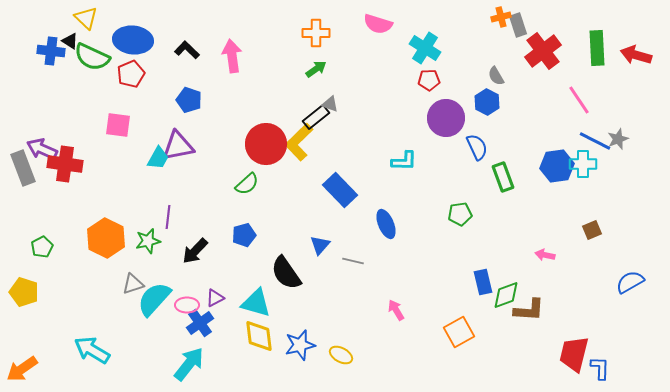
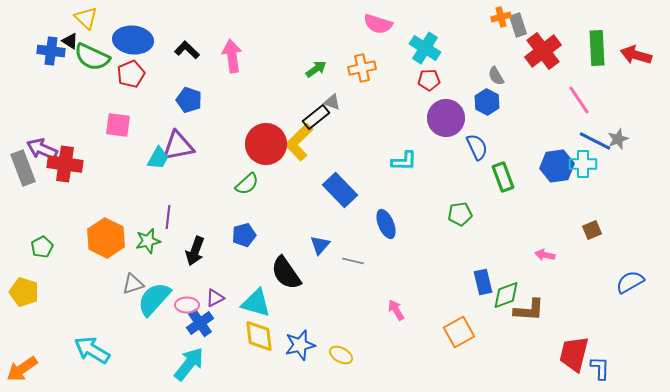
orange cross at (316, 33): moved 46 px right, 35 px down; rotated 12 degrees counterclockwise
gray triangle at (330, 104): moved 2 px right, 2 px up
black arrow at (195, 251): rotated 24 degrees counterclockwise
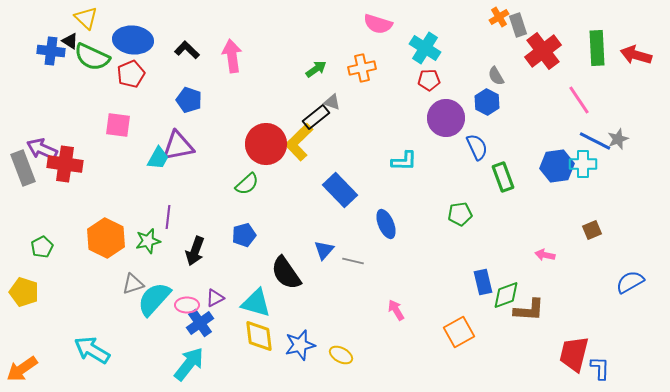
orange cross at (501, 17): moved 2 px left; rotated 18 degrees counterclockwise
blue triangle at (320, 245): moved 4 px right, 5 px down
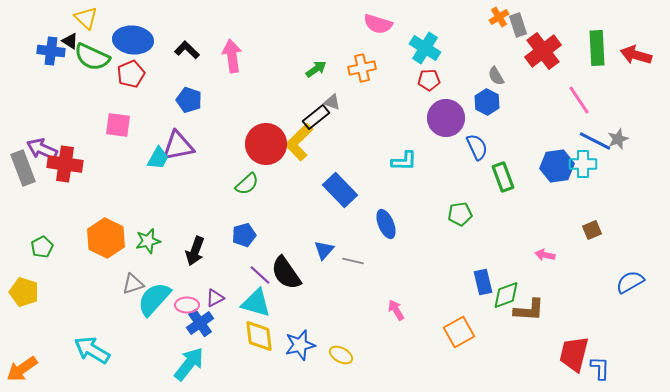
purple line at (168, 217): moved 92 px right, 58 px down; rotated 55 degrees counterclockwise
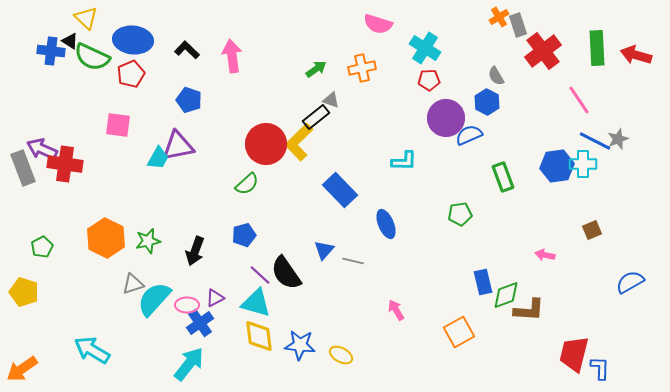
gray triangle at (332, 102): moved 1 px left, 2 px up
blue semicircle at (477, 147): moved 8 px left, 12 px up; rotated 88 degrees counterclockwise
blue star at (300, 345): rotated 20 degrees clockwise
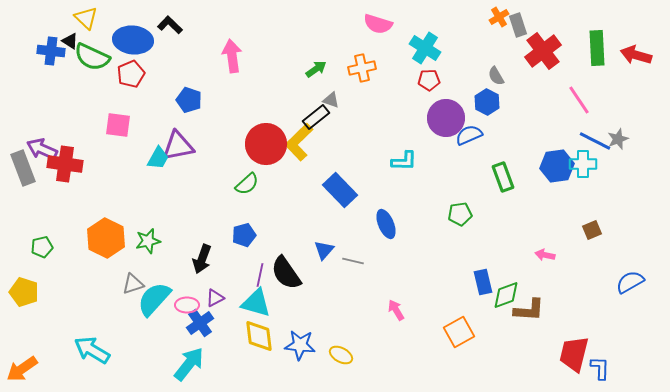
black L-shape at (187, 50): moved 17 px left, 25 px up
green pentagon at (42, 247): rotated 15 degrees clockwise
black arrow at (195, 251): moved 7 px right, 8 px down
purple line at (260, 275): rotated 60 degrees clockwise
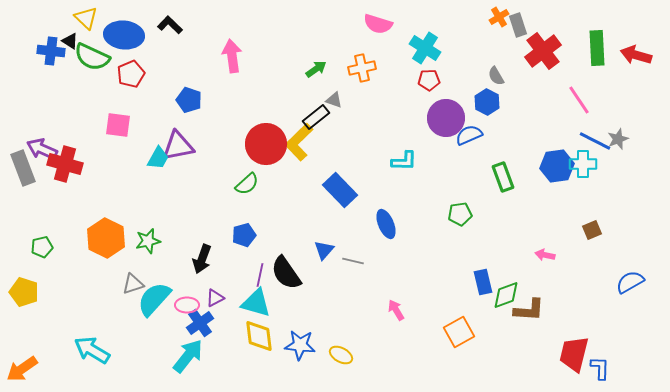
blue ellipse at (133, 40): moved 9 px left, 5 px up
gray triangle at (331, 100): moved 3 px right
red cross at (65, 164): rotated 8 degrees clockwise
cyan arrow at (189, 364): moved 1 px left, 8 px up
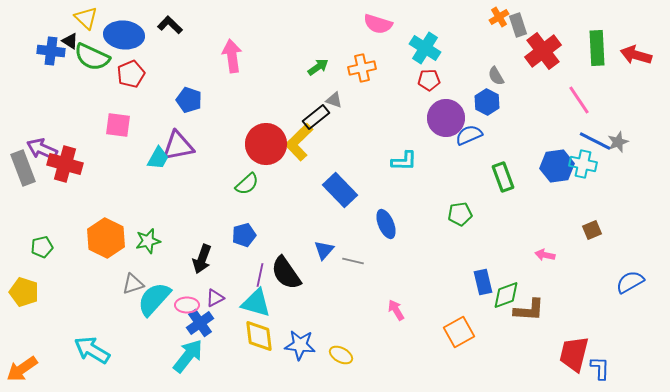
green arrow at (316, 69): moved 2 px right, 2 px up
gray star at (618, 139): moved 3 px down
cyan cross at (583, 164): rotated 12 degrees clockwise
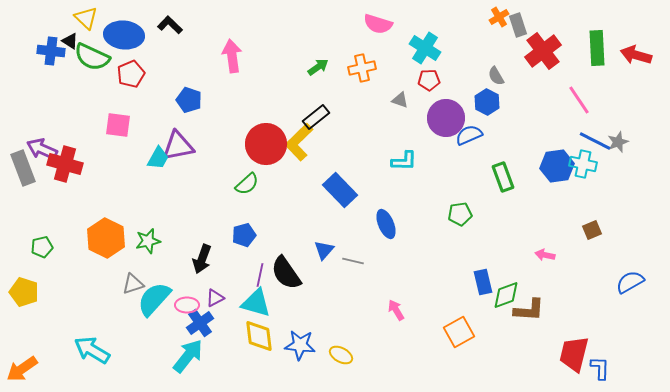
gray triangle at (334, 100): moved 66 px right
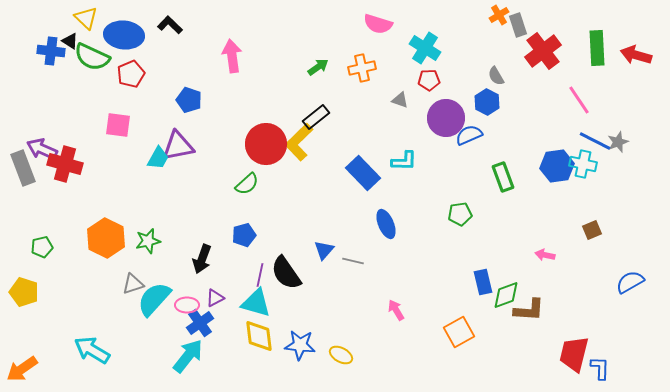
orange cross at (499, 17): moved 2 px up
blue rectangle at (340, 190): moved 23 px right, 17 px up
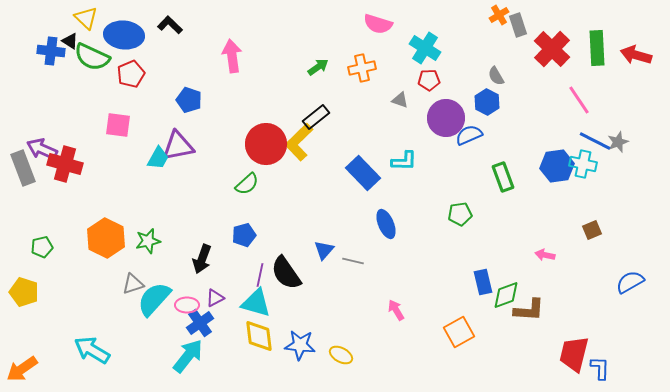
red cross at (543, 51): moved 9 px right, 2 px up; rotated 9 degrees counterclockwise
